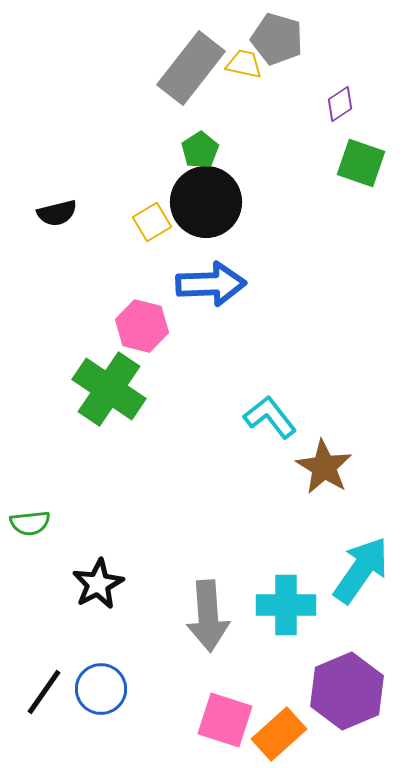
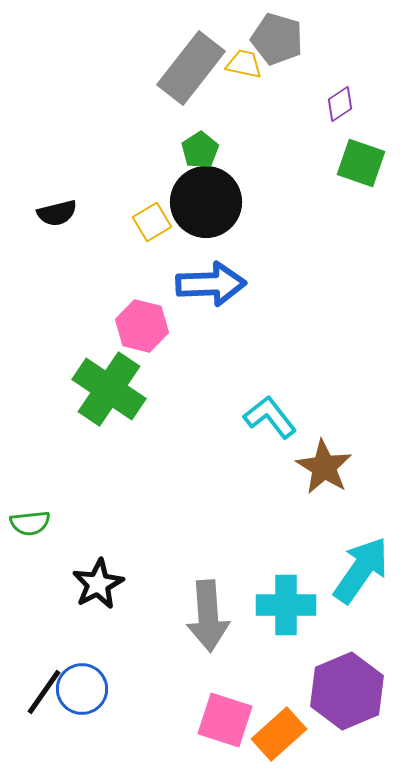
blue circle: moved 19 px left
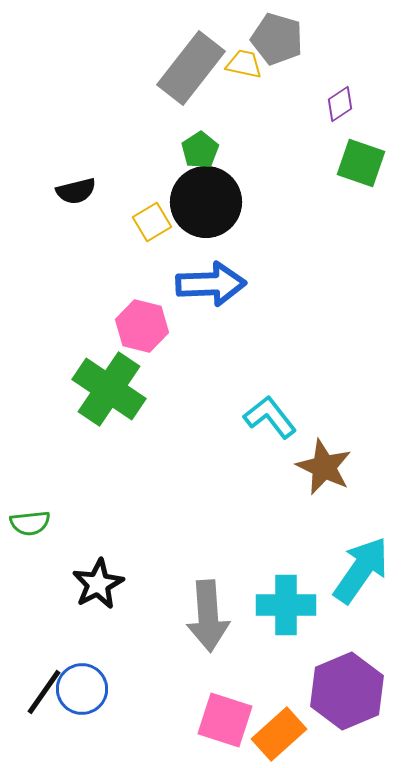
black semicircle: moved 19 px right, 22 px up
brown star: rotated 6 degrees counterclockwise
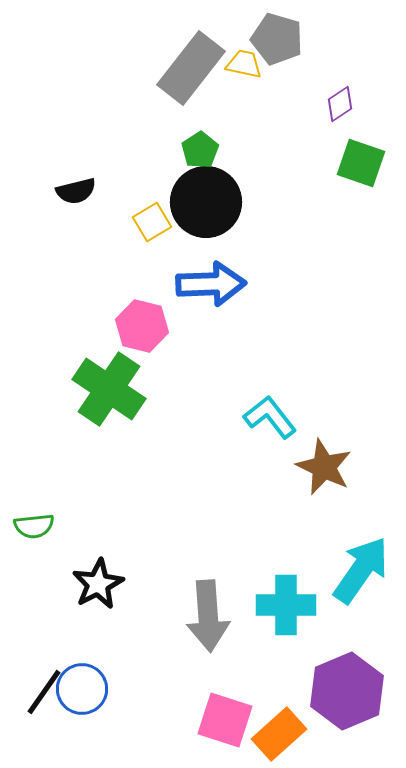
green semicircle: moved 4 px right, 3 px down
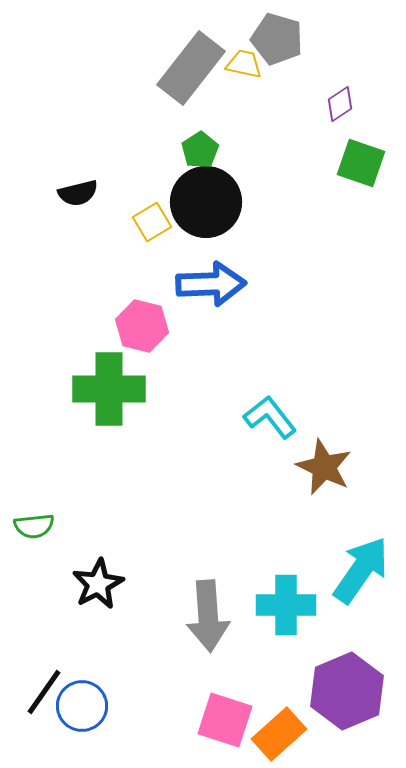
black semicircle: moved 2 px right, 2 px down
green cross: rotated 34 degrees counterclockwise
blue circle: moved 17 px down
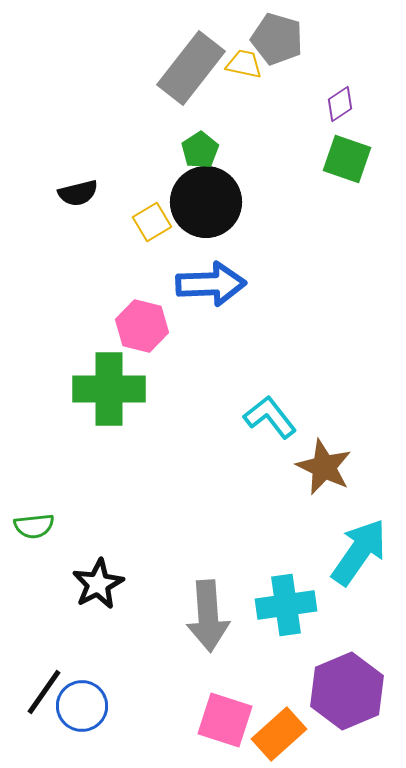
green square: moved 14 px left, 4 px up
cyan arrow: moved 2 px left, 18 px up
cyan cross: rotated 8 degrees counterclockwise
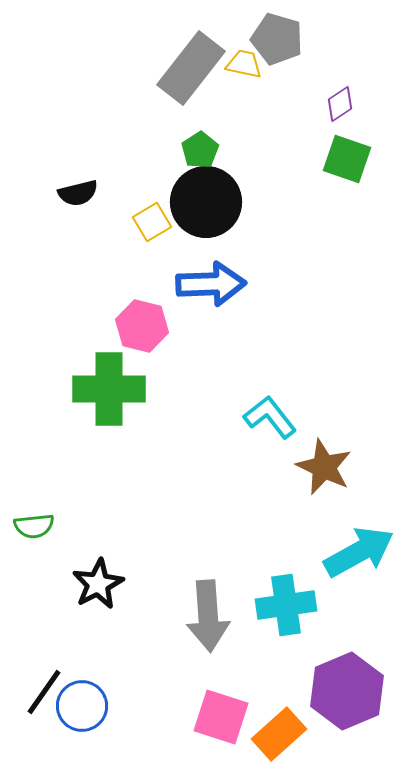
cyan arrow: rotated 26 degrees clockwise
pink square: moved 4 px left, 3 px up
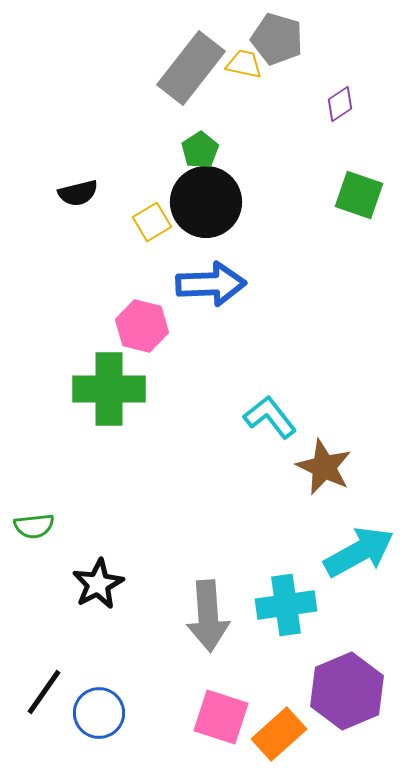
green square: moved 12 px right, 36 px down
blue circle: moved 17 px right, 7 px down
